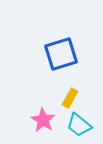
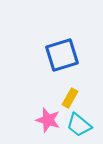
blue square: moved 1 px right, 1 px down
pink star: moved 5 px right; rotated 15 degrees counterclockwise
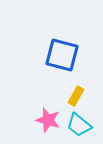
blue square: rotated 32 degrees clockwise
yellow rectangle: moved 6 px right, 2 px up
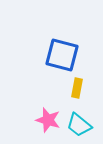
yellow rectangle: moved 1 px right, 8 px up; rotated 18 degrees counterclockwise
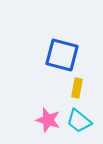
cyan trapezoid: moved 4 px up
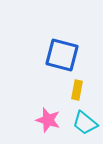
yellow rectangle: moved 2 px down
cyan trapezoid: moved 6 px right, 2 px down
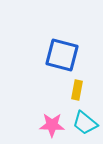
pink star: moved 4 px right, 5 px down; rotated 15 degrees counterclockwise
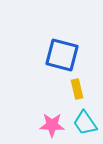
yellow rectangle: moved 1 px up; rotated 24 degrees counterclockwise
cyan trapezoid: rotated 16 degrees clockwise
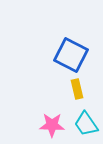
blue square: moved 9 px right; rotated 12 degrees clockwise
cyan trapezoid: moved 1 px right, 1 px down
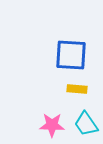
blue square: rotated 24 degrees counterclockwise
yellow rectangle: rotated 72 degrees counterclockwise
